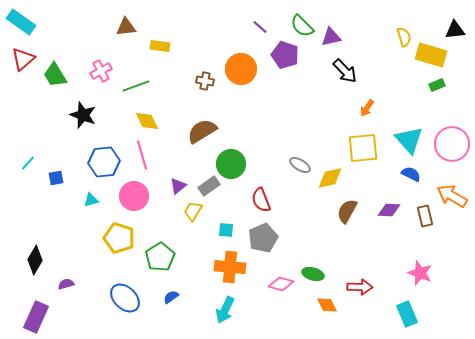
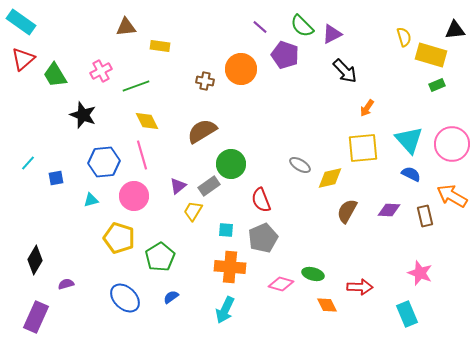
purple triangle at (331, 37): moved 1 px right, 3 px up; rotated 15 degrees counterclockwise
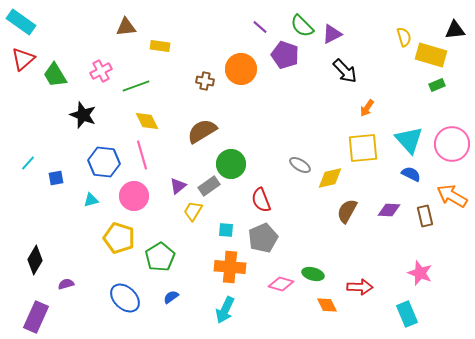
blue hexagon at (104, 162): rotated 12 degrees clockwise
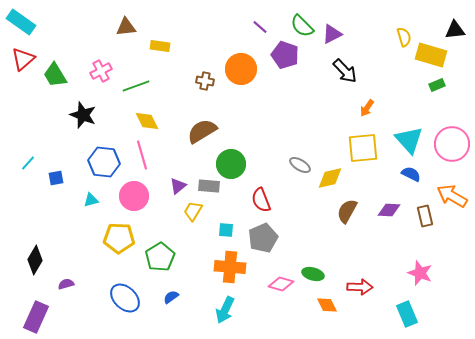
gray rectangle at (209, 186): rotated 40 degrees clockwise
yellow pentagon at (119, 238): rotated 16 degrees counterclockwise
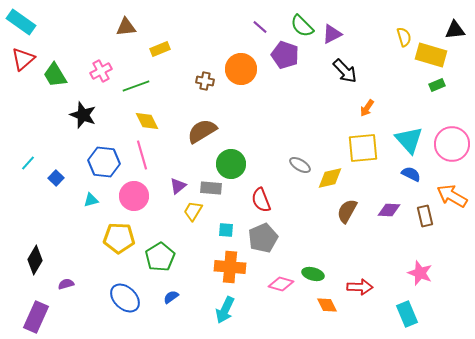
yellow rectangle at (160, 46): moved 3 px down; rotated 30 degrees counterclockwise
blue square at (56, 178): rotated 35 degrees counterclockwise
gray rectangle at (209, 186): moved 2 px right, 2 px down
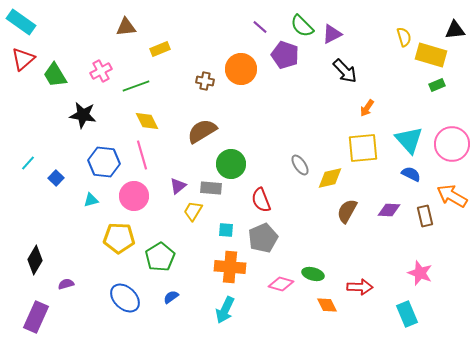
black star at (83, 115): rotated 12 degrees counterclockwise
gray ellipse at (300, 165): rotated 25 degrees clockwise
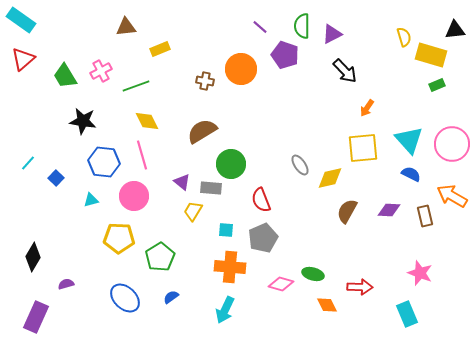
cyan rectangle at (21, 22): moved 2 px up
green semicircle at (302, 26): rotated 45 degrees clockwise
green trapezoid at (55, 75): moved 10 px right, 1 px down
black star at (83, 115): moved 6 px down
purple triangle at (178, 186): moved 4 px right, 4 px up; rotated 42 degrees counterclockwise
black diamond at (35, 260): moved 2 px left, 3 px up
